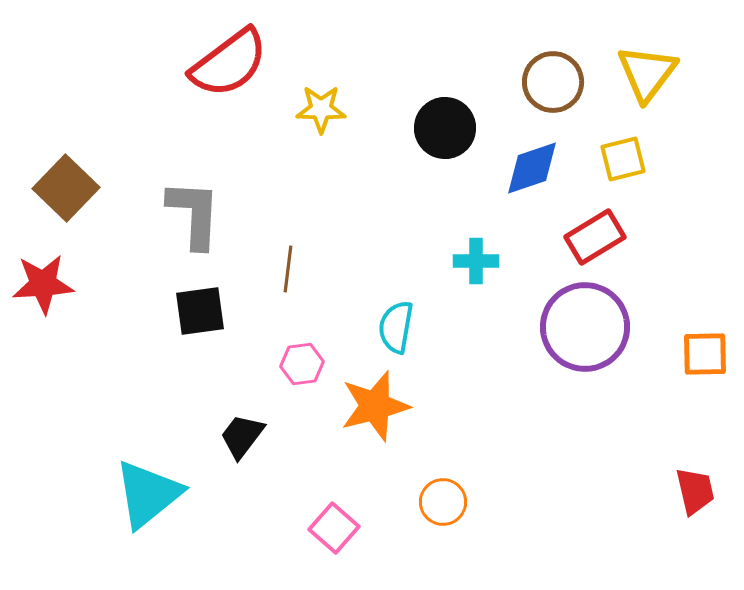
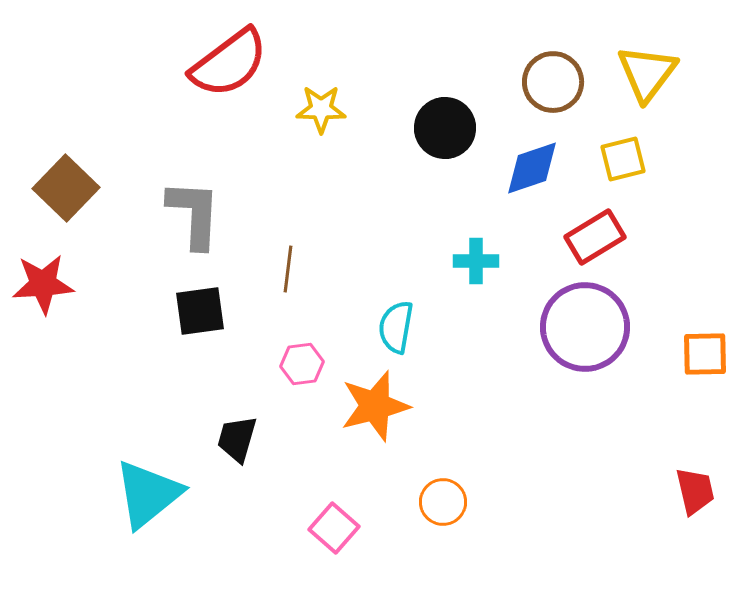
black trapezoid: moved 5 px left, 3 px down; rotated 21 degrees counterclockwise
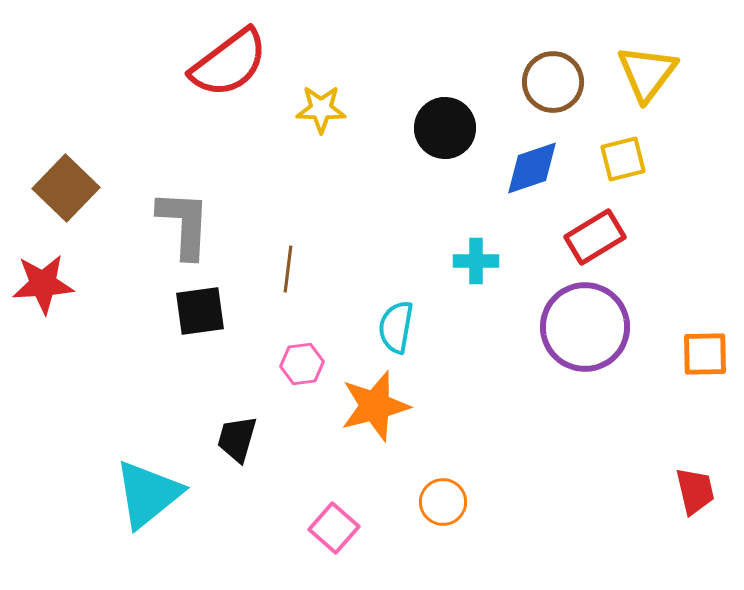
gray L-shape: moved 10 px left, 10 px down
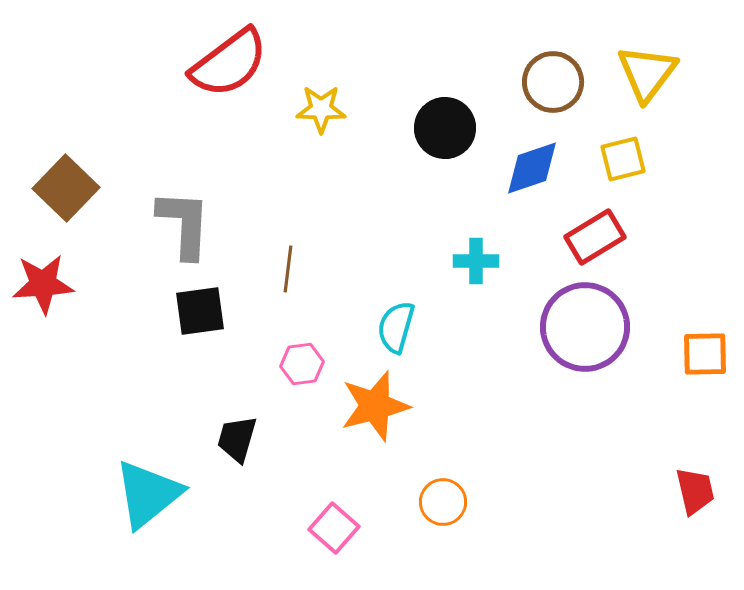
cyan semicircle: rotated 6 degrees clockwise
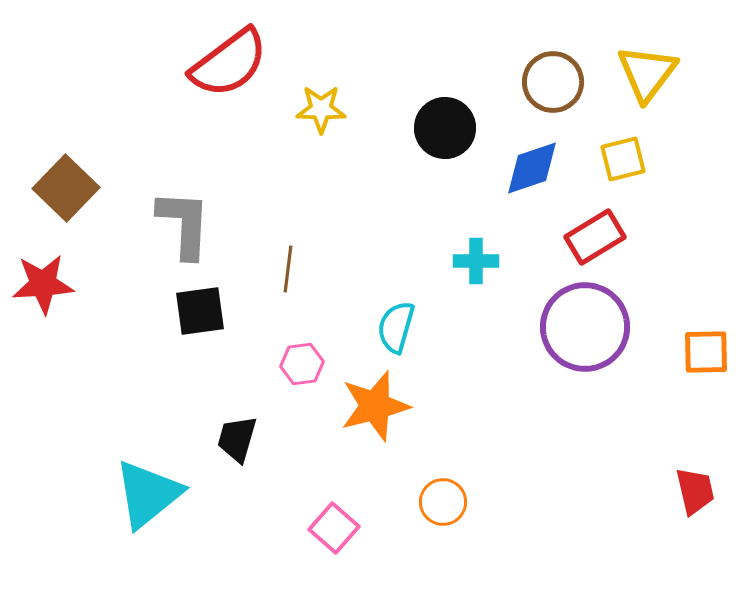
orange square: moved 1 px right, 2 px up
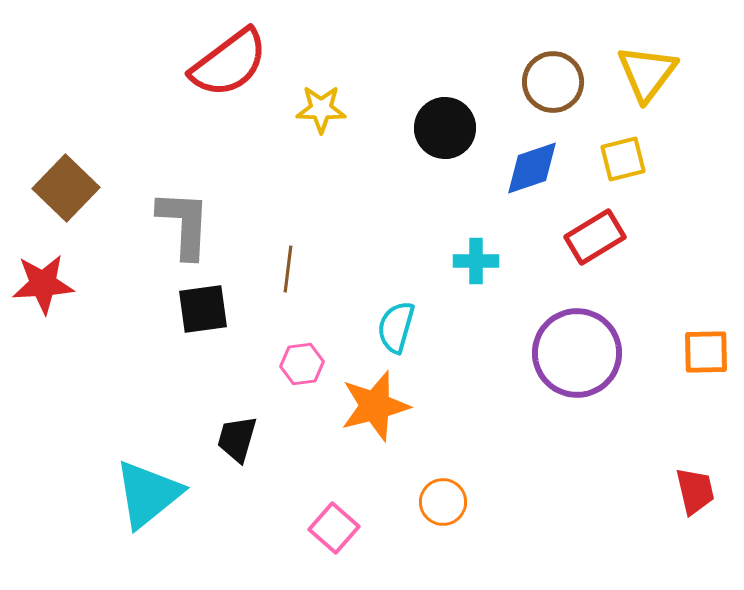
black square: moved 3 px right, 2 px up
purple circle: moved 8 px left, 26 px down
